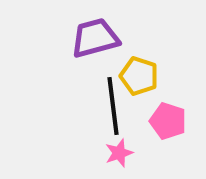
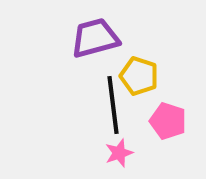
black line: moved 1 px up
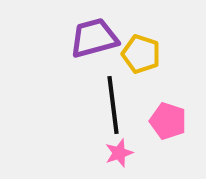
purple trapezoid: moved 1 px left
yellow pentagon: moved 2 px right, 22 px up
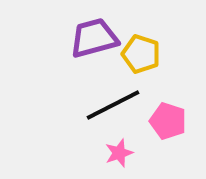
black line: rotated 70 degrees clockwise
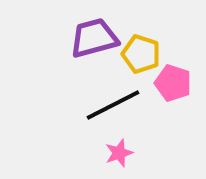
pink pentagon: moved 5 px right, 38 px up
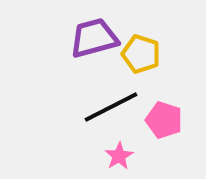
pink pentagon: moved 9 px left, 37 px down
black line: moved 2 px left, 2 px down
pink star: moved 3 px down; rotated 12 degrees counterclockwise
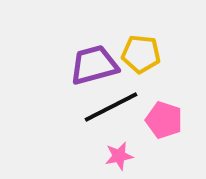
purple trapezoid: moved 27 px down
yellow pentagon: rotated 12 degrees counterclockwise
pink star: rotated 20 degrees clockwise
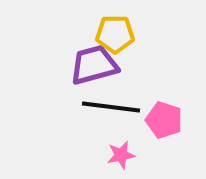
yellow pentagon: moved 26 px left, 20 px up; rotated 6 degrees counterclockwise
black line: rotated 34 degrees clockwise
pink star: moved 2 px right, 1 px up
